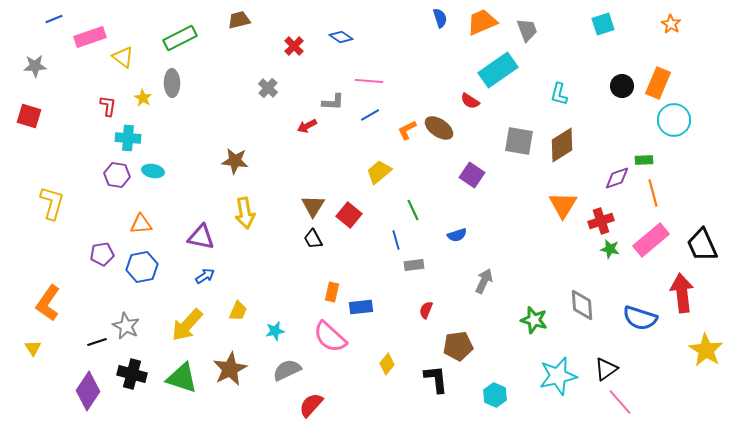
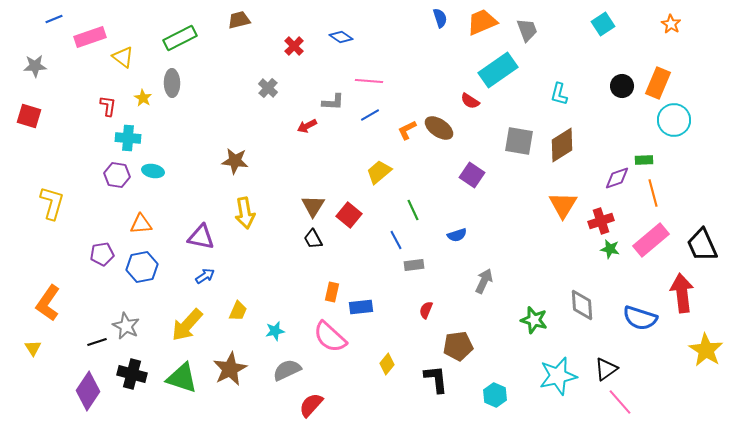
cyan square at (603, 24): rotated 15 degrees counterclockwise
blue line at (396, 240): rotated 12 degrees counterclockwise
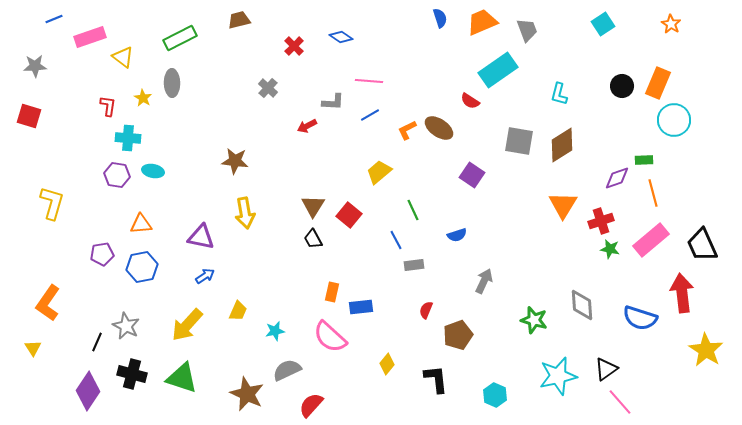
black line at (97, 342): rotated 48 degrees counterclockwise
brown pentagon at (458, 346): moved 11 px up; rotated 12 degrees counterclockwise
brown star at (230, 369): moved 17 px right, 25 px down; rotated 20 degrees counterclockwise
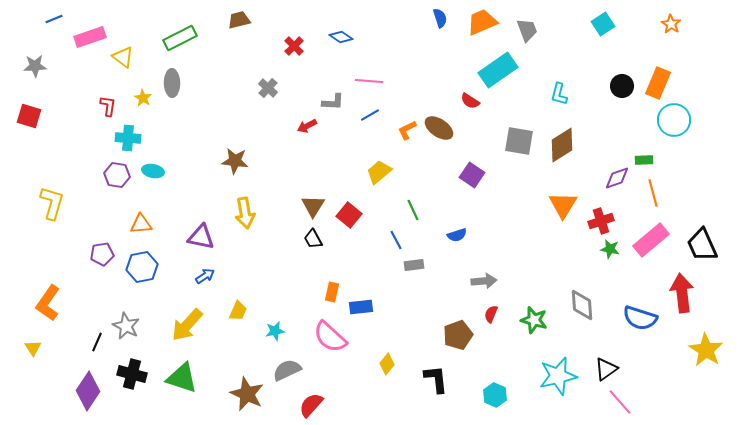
gray arrow at (484, 281): rotated 60 degrees clockwise
red semicircle at (426, 310): moved 65 px right, 4 px down
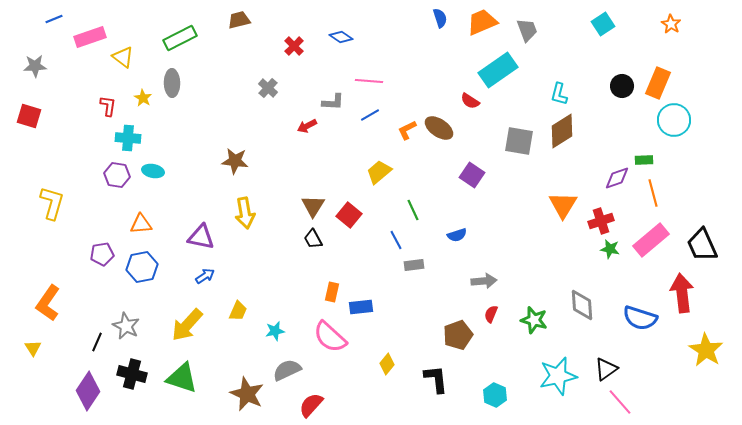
brown diamond at (562, 145): moved 14 px up
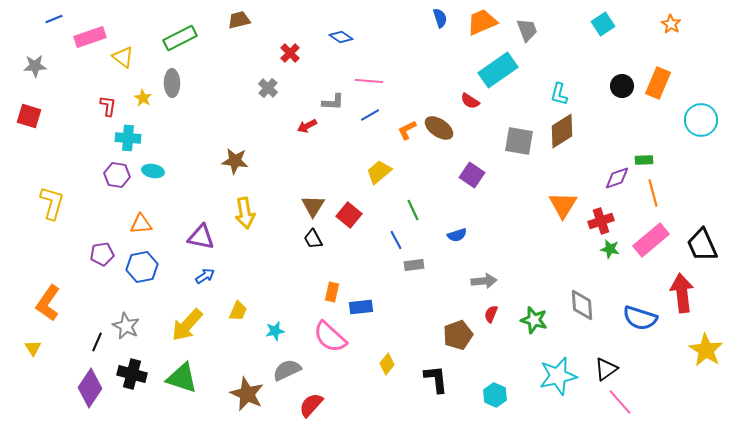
red cross at (294, 46): moved 4 px left, 7 px down
cyan circle at (674, 120): moved 27 px right
purple diamond at (88, 391): moved 2 px right, 3 px up
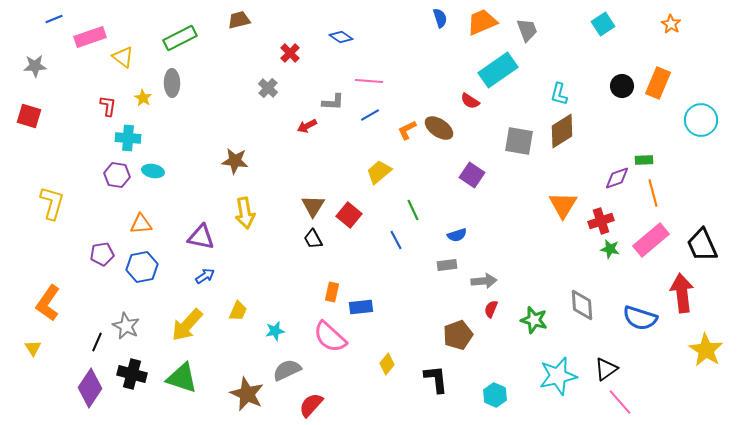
gray rectangle at (414, 265): moved 33 px right
red semicircle at (491, 314): moved 5 px up
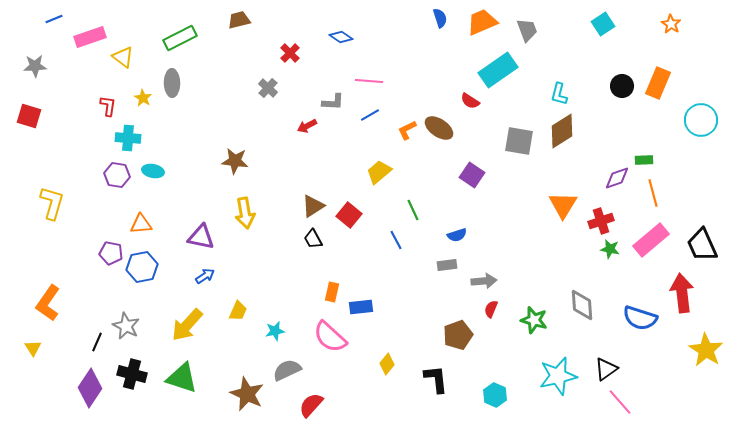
brown triangle at (313, 206): rotated 25 degrees clockwise
purple pentagon at (102, 254): moved 9 px right, 1 px up; rotated 20 degrees clockwise
